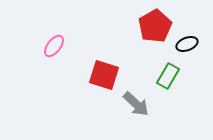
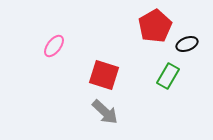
gray arrow: moved 31 px left, 8 px down
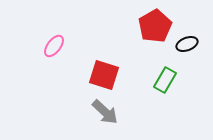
green rectangle: moved 3 px left, 4 px down
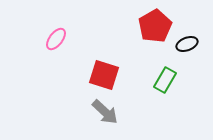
pink ellipse: moved 2 px right, 7 px up
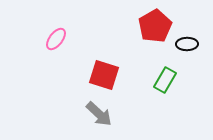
black ellipse: rotated 20 degrees clockwise
gray arrow: moved 6 px left, 2 px down
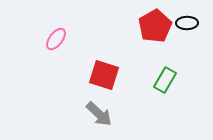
black ellipse: moved 21 px up
